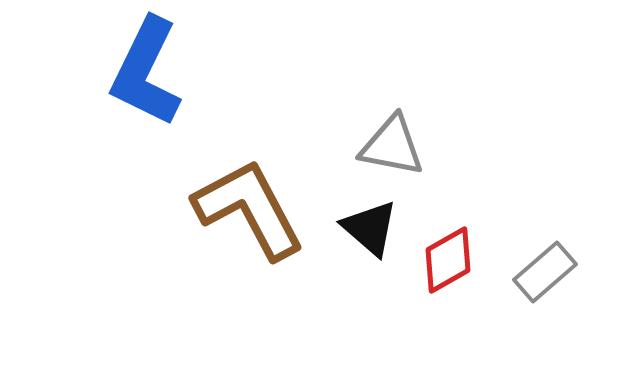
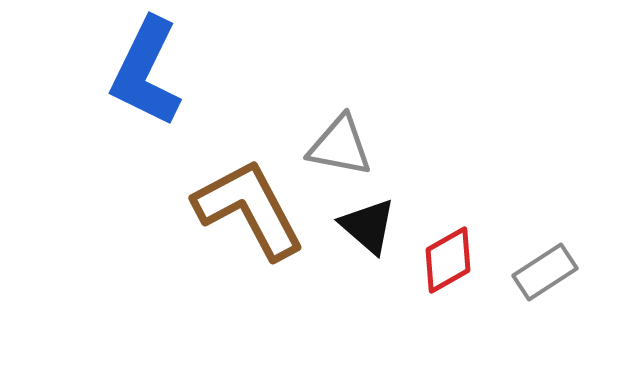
gray triangle: moved 52 px left
black triangle: moved 2 px left, 2 px up
gray rectangle: rotated 8 degrees clockwise
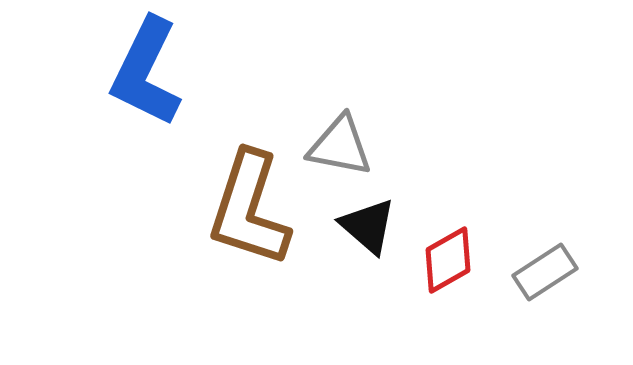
brown L-shape: rotated 134 degrees counterclockwise
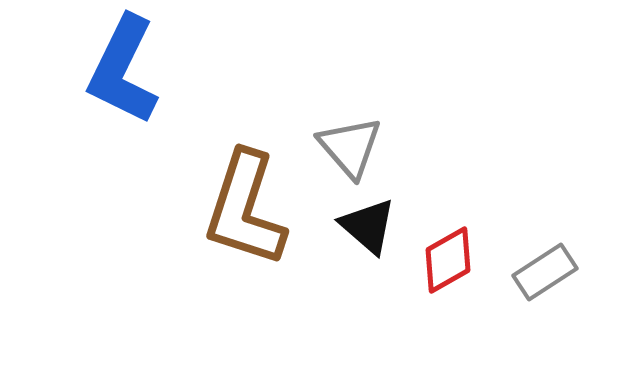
blue L-shape: moved 23 px left, 2 px up
gray triangle: moved 10 px right, 1 px down; rotated 38 degrees clockwise
brown L-shape: moved 4 px left
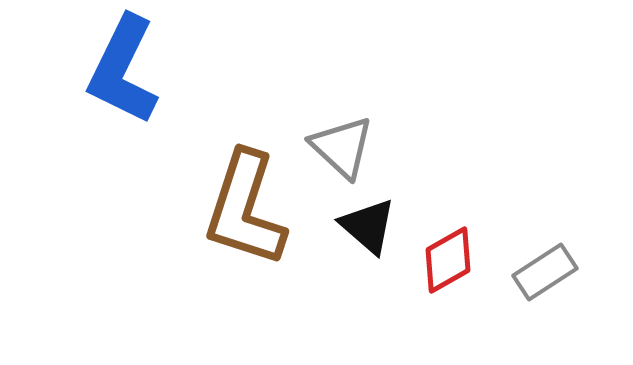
gray triangle: moved 8 px left; rotated 6 degrees counterclockwise
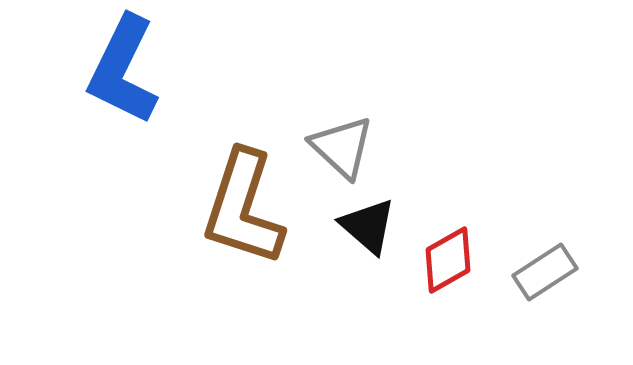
brown L-shape: moved 2 px left, 1 px up
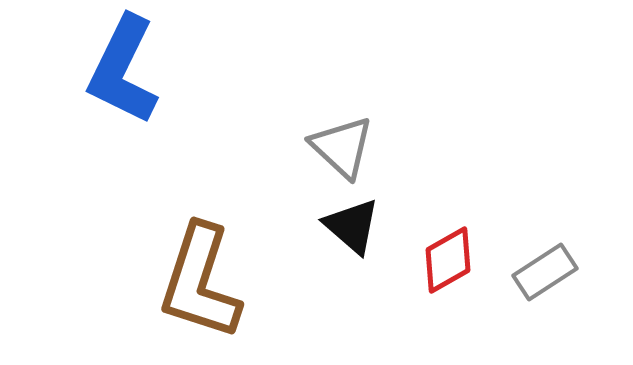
brown L-shape: moved 43 px left, 74 px down
black triangle: moved 16 px left
